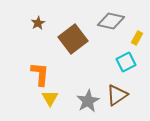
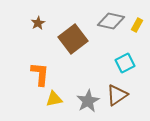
yellow rectangle: moved 13 px up
cyan square: moved 1 px left, 1 px down
yellow triangle: moved 4 px right, 1 px down; rotated 48 degrees clockwise
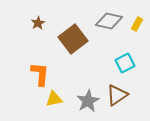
gray diamond: moved 2 px left
yellow rectangle: moved 1 px up
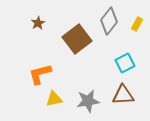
gray diamond: rotated 64 degrees counterclockwise
brown square: moved 4 px right
orange L-shape: rotated 110 degrees counterclockwise
brown triangle: moved 6 px right; rotated 30 degrees clockwise
gray star: rotated 20 degrees clockwise
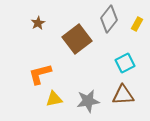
gray diamond: moved 2 px up
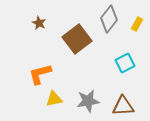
brown star: moved 1 px right; rotated 16 degrees counterclockwise
brown triangle: moved 11 px down
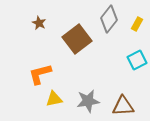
cyan square: moved 12 px right, 3 px up
